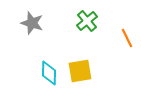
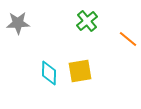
gray star: moved 14 px left; rotated 20 degrees counterclockwise
orange line: moved 1 px right, 1 px down; rotated 24 degrees counterclockwise
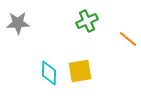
green cross: rotated 15 degrees clockwise
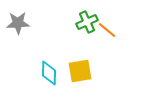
green cross: moved 1 px down
orange line: moved 21 px left, 9 px up
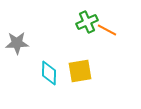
gray star: moved 1 px left, 20 px down
orange line: rotated 12 degrees counterclockwise
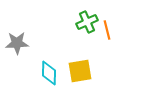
orange line: rotated 48 degrees clockwise
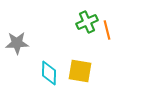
yellow square: rotated 20 degrees clockwise
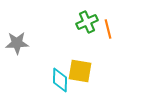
orange line: moved 1 px right, 1 px up
cyan diamond: moved 11 px right, 7 px down
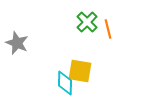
green cross: rotated 20 degrees counterclockwise
gray star: rotated 25 degrees clockwise
cyan diamond: moved 5 px right, 3 px down
